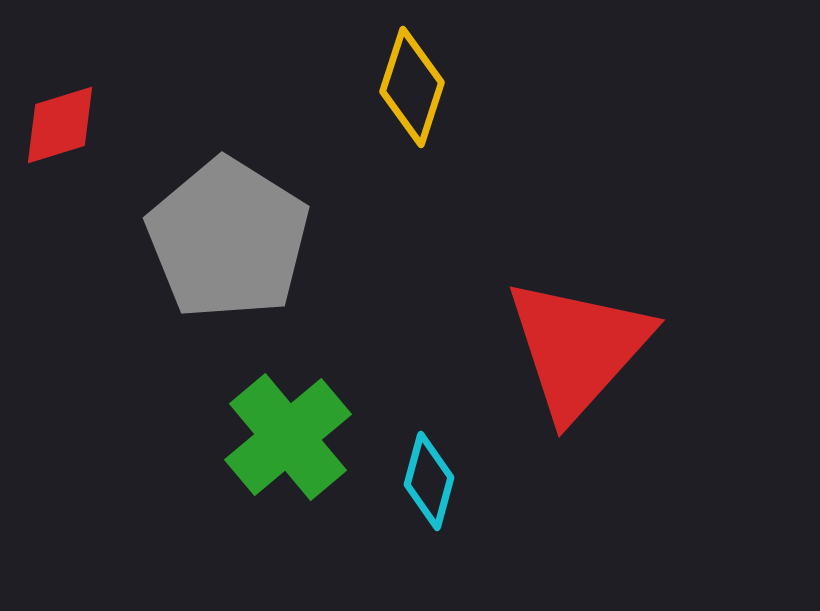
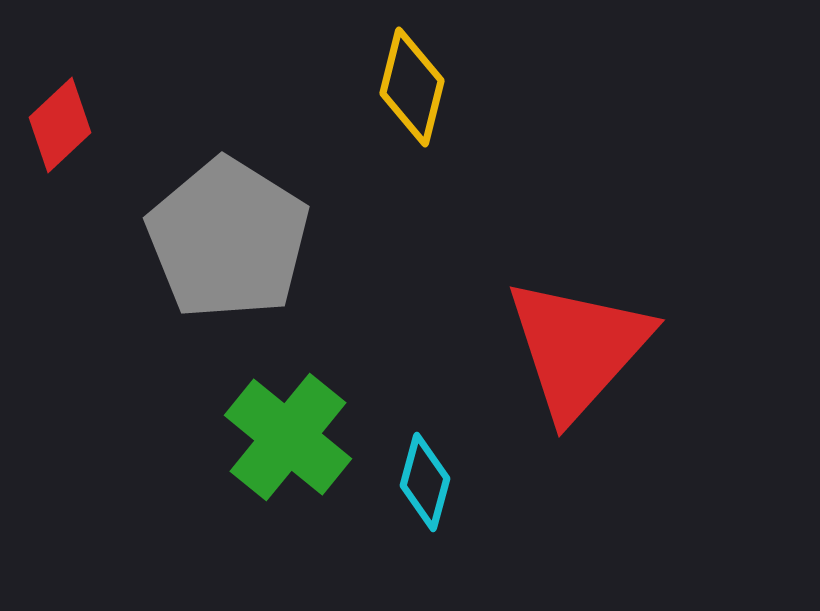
yellow diamond: rotated 4 degrees counterclockwise
red diamond: rotated 26 degrees counterclockwise
green cross: rotated 11 degrees counterclockwise
cyan diamond: moved 4 px left, 1 px down
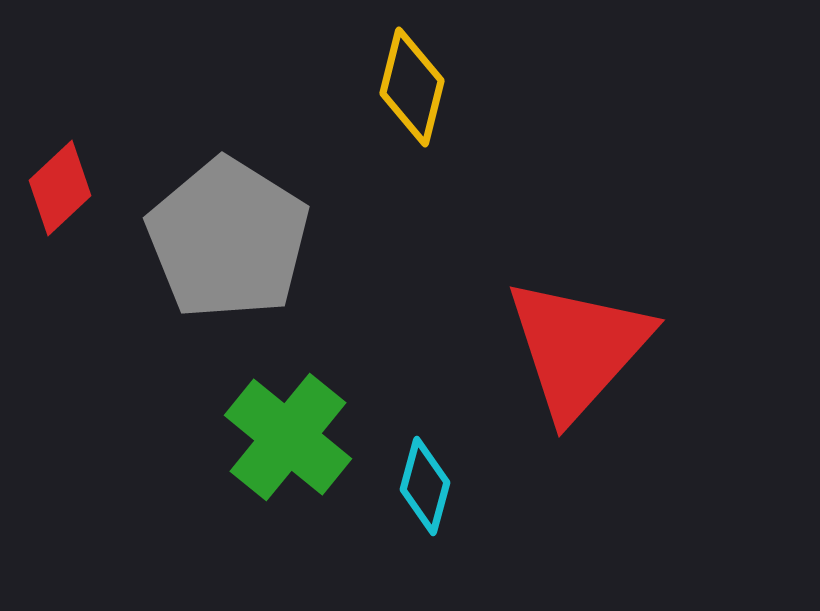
red diamond: moved 63 px down
cyan diamond: moved 4 px down
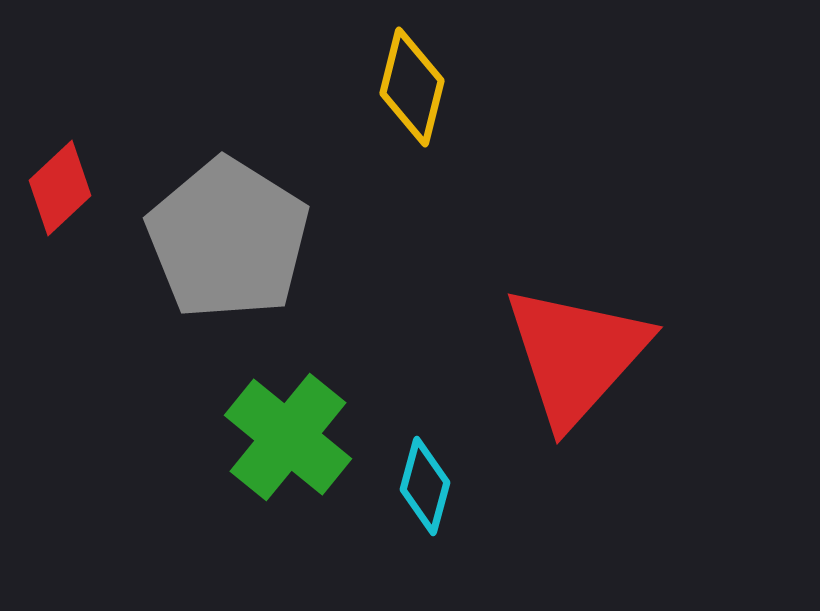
red triangle: moved 2 px left, 7 px down
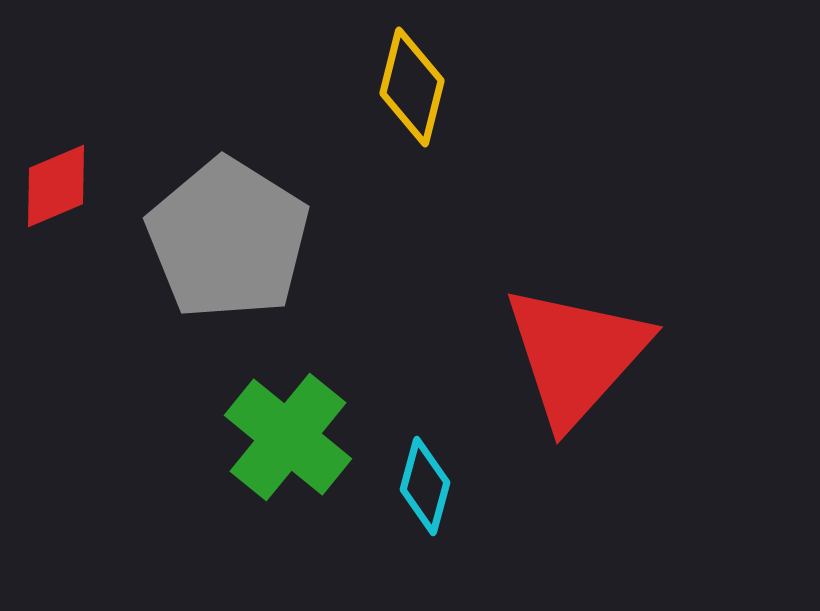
red diamond: moved 4 px left, 2 px up; rotated 20 degrees clockwise
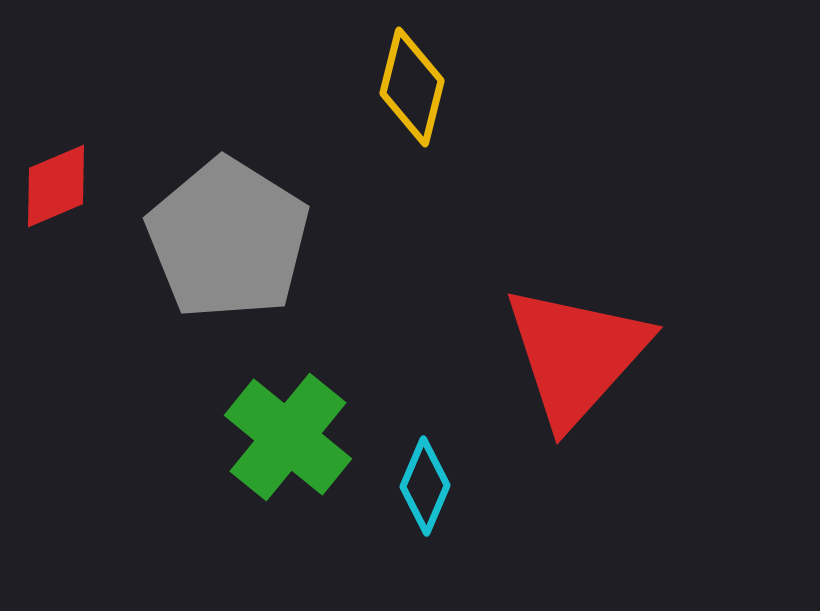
cyan diamond: rotated 8 degrees clockwise
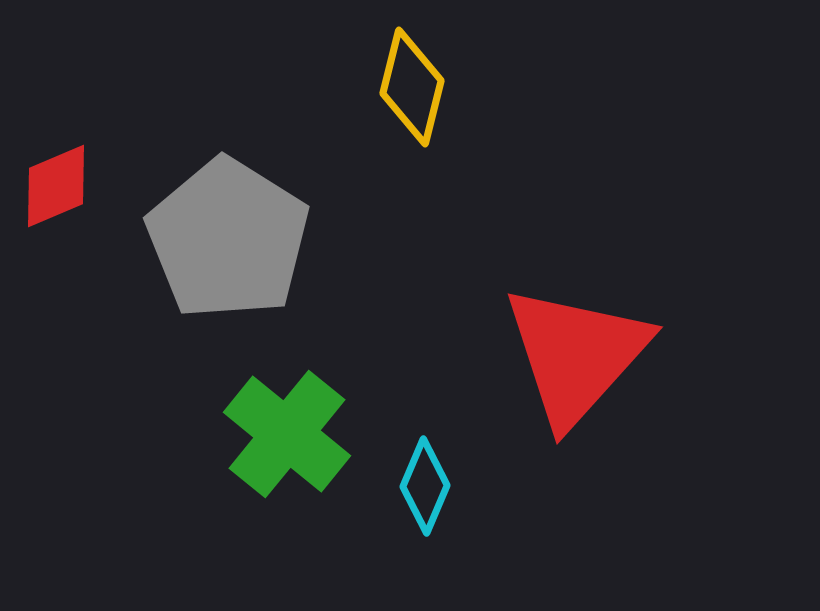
green cross: moved 1 px left, 3 px up
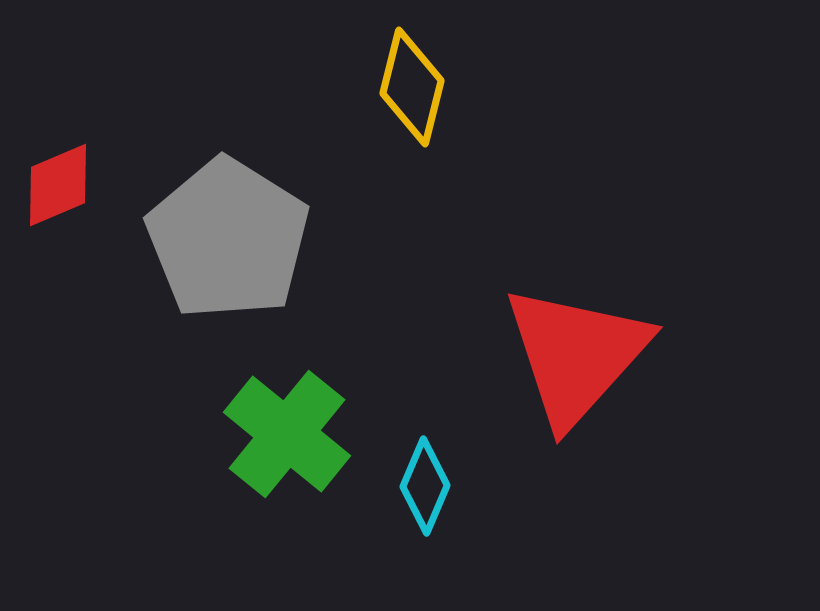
red diamond: moved 2 px right, 1 px up
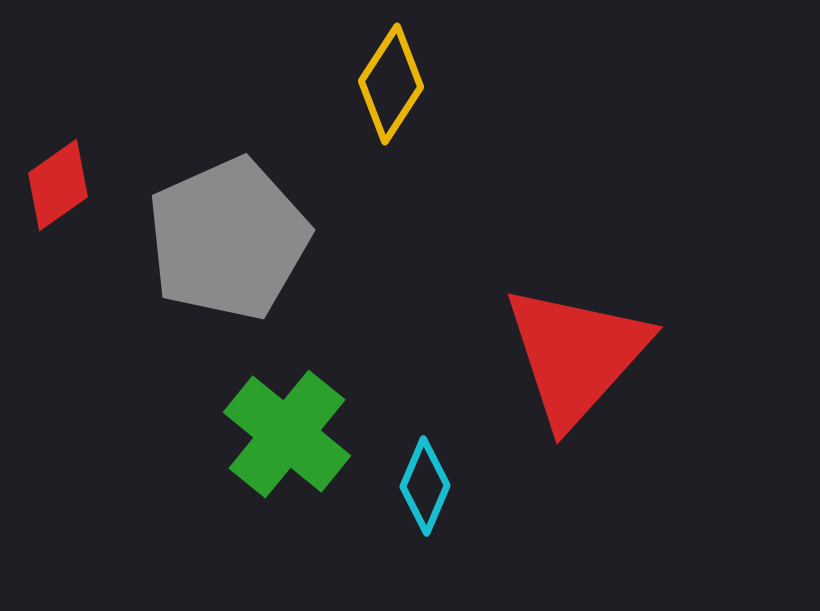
yellow diamond: moved 21 px left, 3 px up; rotated 19 degrees clockwise
red diamond: rotated 12 degrees counterclockwise
gray pentagon: rotated 16 degrees clockwise
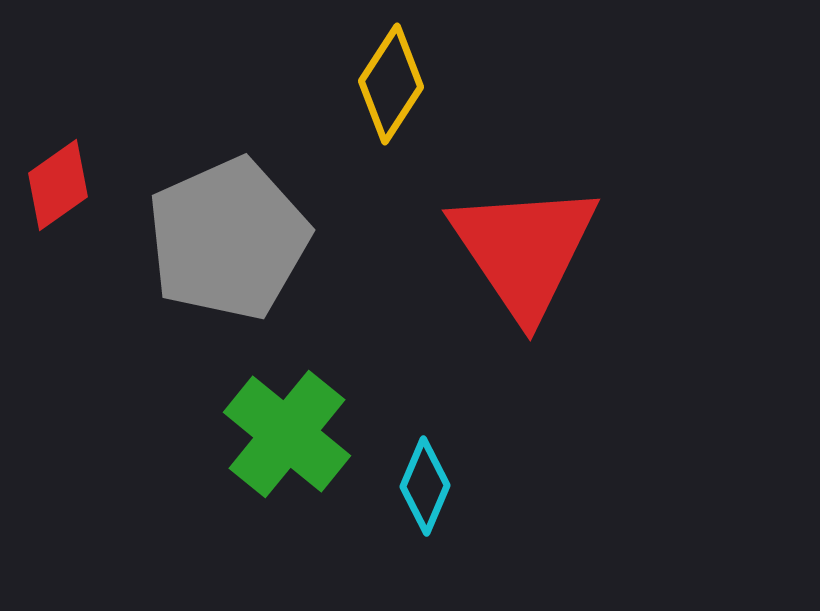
red triangle: moved 52 px left, 105 px up; rotated 16 degrees counterclockwise
